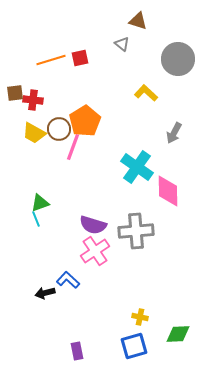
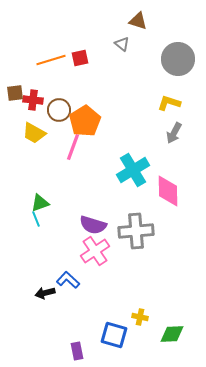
yellow L-shape: moved 23 px right, 10 px down; rotated 25 degrees counterclockwise
brown circle: moved 19 px up
cyan cross: moved 4 px left, 3 px down; rotated 24 degrees clockwise
green diamond: moved 6 px left
blue square: moved 20 px left, 11 px up; rotated 32 degrees clockwise
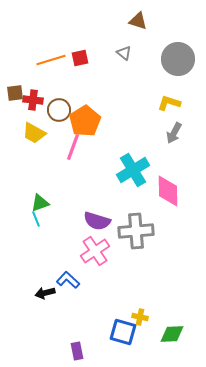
gray triangle: moved 2 px right, 9 px down
purple semicircle: moved 4 px right, 4 px up
blue square: moved 9 px right, 3 px up
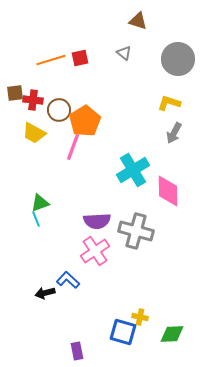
purple semicircle: rotated 20 degrees counterclockwise
gray cross: rotated 20 degrees clockwise
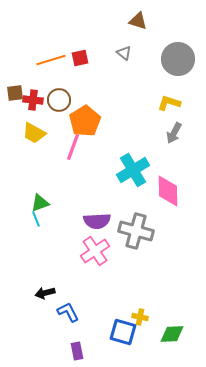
brown circle: moved 10 px up
blue L-shape: moved 32 px down; rotated 20 degrees clockwise
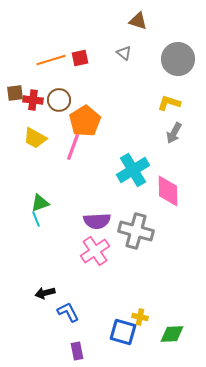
yellow trapezoid: moved 1 px right, 5 px down
